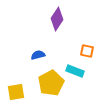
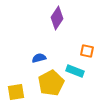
purple diamond: moved 1 px up
blue semicircle: moved 1 px right, 3 px down
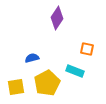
orange square: moved 2 px up
blue semicircle: moved 7 px left
yellow pentagon: moved 4 px left
yellow square: moved 5 px up
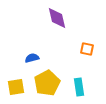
purple diamond: rotated 45 degrees counterclockwise
cyan rectangle: moved 4 px right, 16 px down; rotated 60 degrees clockwise
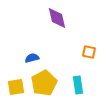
orange square: moved 2 px right, 3 px down
yellow pentagon: moved 3 px left
cyan rectangle: moved 1 px left, 2 px up
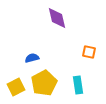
yellow square: rotated 18 degrees counterclockwise
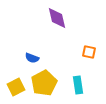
blue semicircle: rotated 144 degrees counterclockwise
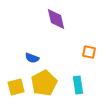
purple diamond: moved 1 px left, 1 px down
yellow square: rotated 12 degrees clockwise
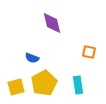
purple diamond: moved 4 px left, 4 px down
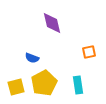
orange square: rotated 24 degrees counterclockwise
